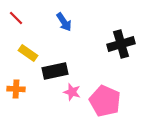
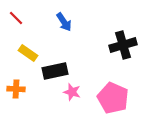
black cross: moved 2 px right, 1 px down
pink pentagon: moved 8 px right, 3 px up
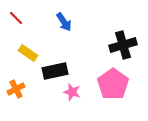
orange cross: rotated 30 degrees counterclockwise
pink pentagon: moved 14 px up; rotated 12 degrees clockwise
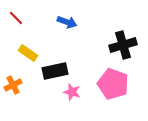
blue arrow: moved 3 px right; rotated 36 degrees counterclockwise
pink pentagon: rotated 16 degrees counterclockwise
orange cross: moved 3 px left, 4 px up
